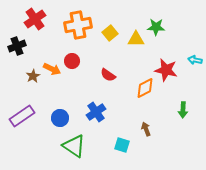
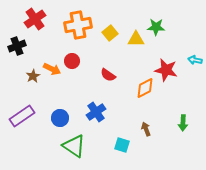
green arrow: moved 13 px down
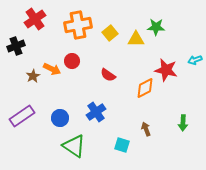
black cross: moved 1 px left
cyan arrow: rotated 32 degrees counterclockwise
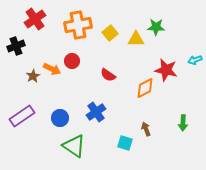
cyan square: moved 3 px right, 2 px up
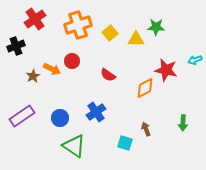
orange cross: rotated 8 degrees counterclockwise
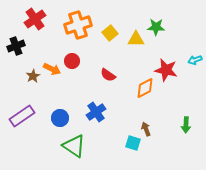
green arrow: moved 3 px right, 2 px down
cyan square: moved 8 px right
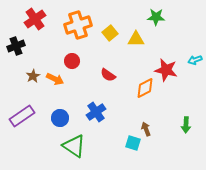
green star: moved 10 px up
orange arrow: moved 3 px right, 10 px down
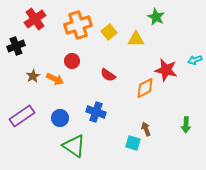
green star: rotated 24 degrees clockwise
yellow square: moved 1 px left, 1 px up
blue cross: rotated 36 degrees counterclockwise
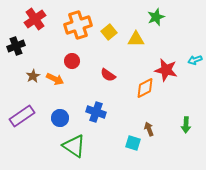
green star: rotated 24 degrees clockwise
brown arrow: moved 3 px right
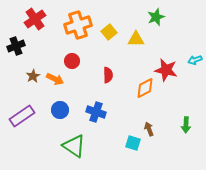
red semicircle: rotated 126 degrees counterclockwise
blue circle: moved 8 px up
